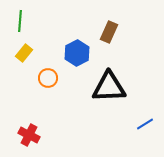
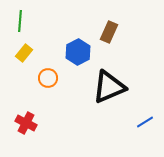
blue hexagon: moved 1 px right, 1 px up
black triangle: rotated 21 degrees counterclockwise
blue line: moved 2 px up
red cross: moved 3 px left, 12 px up
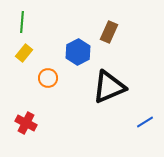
green line: moved 2 px right, 1 px down
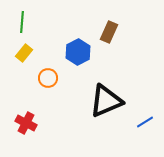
black triangle: moved 3 px left, 14 px down
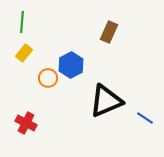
blue hexagon: moved 7 px left, 13 px down
blue line: moved 4 px up; rotated 66 degrees clockwise
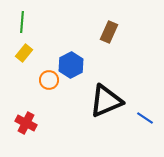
orange circle: moved 1 px right, 2 px down
